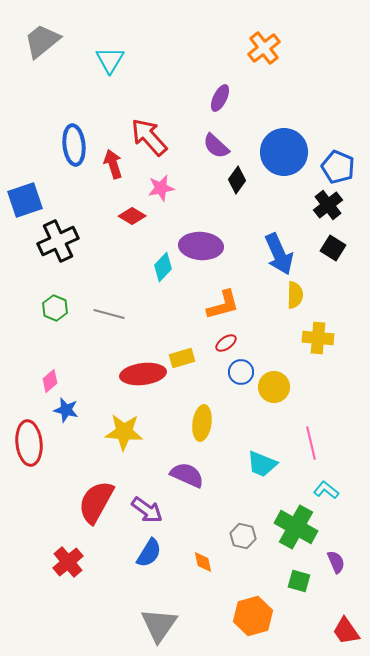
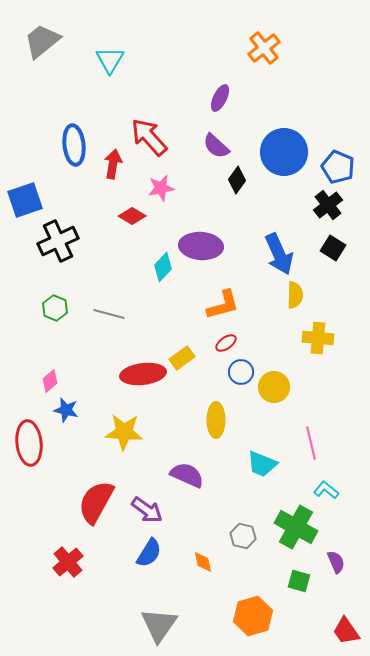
red arrow at (113, 164): rotated 28 degrees clockwise
yellow rectangle at (182, 358): rotated 20 degrees counterclockwise
yellow ellipse at (202, 423): moved 14 px right, 3 px up; rotated 8 degrees counterclockwise
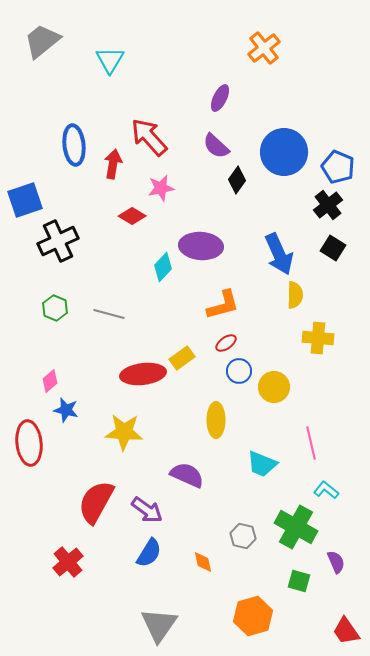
blue circle at (241, 372): moved 2 px left, 1 px up
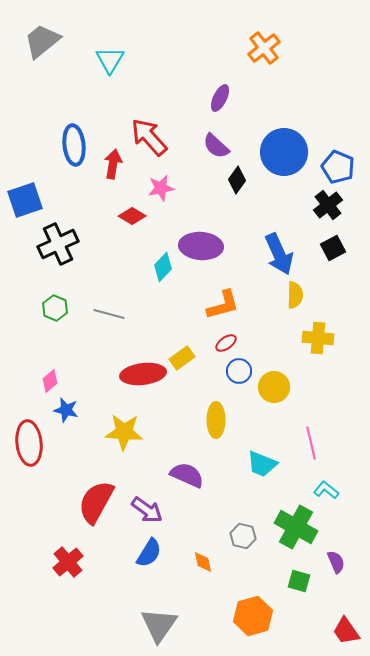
black cross at (58, 241): moved 3 px down
black square at (333, 248): rotated 30 degrees clockwise
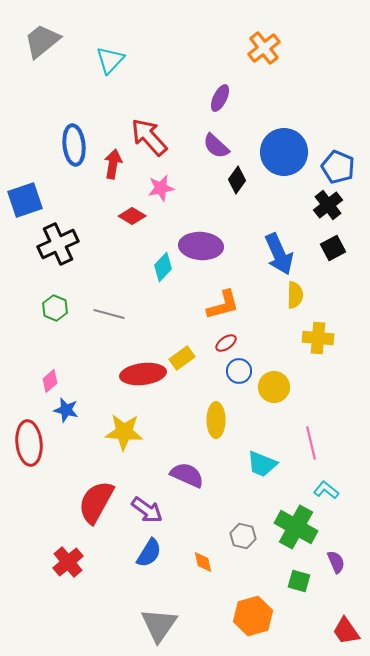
cyan triangle at (110, 60): rotated 12 degrees clockwise
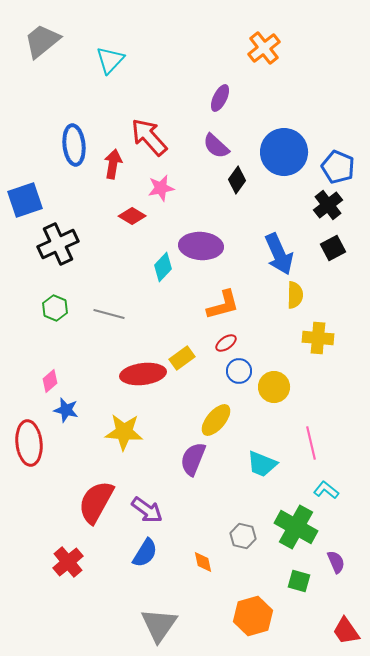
yellow ellipse at (216, 420): rotated 40 degrees clockwise
purple semicircle at (187, 475): moved 6 px right, 16 px up; rotated 92 degrees counterclockwise
blue semicircle at (149, 553): moved 4 px left
